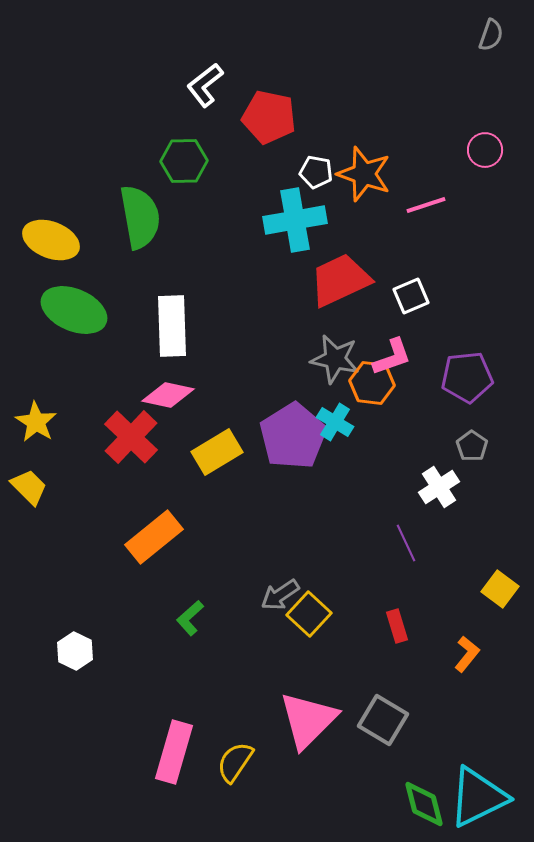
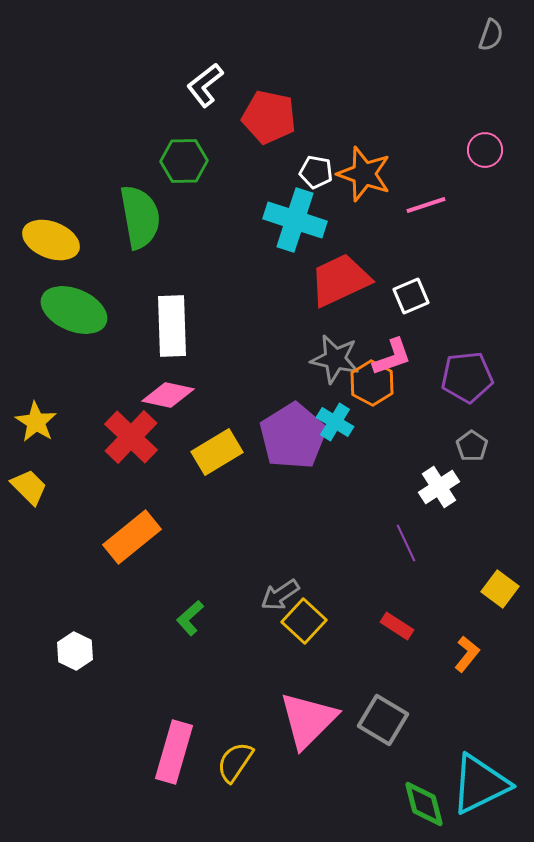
cyan cross at (295, 220): rotated 28 degrees clockwise
orange hexagon at (372, 383): rotated 21 degrees clockwise
orange rectangle at (154, 537): moved 22 px left
yellow square at (309, 614): moved 5 px left, 7 px down
red rectangle at (397, 626): rotated 40 degrees counterclockwise
cyan triangle at (478, 797): moved 2 px right, 13 px up
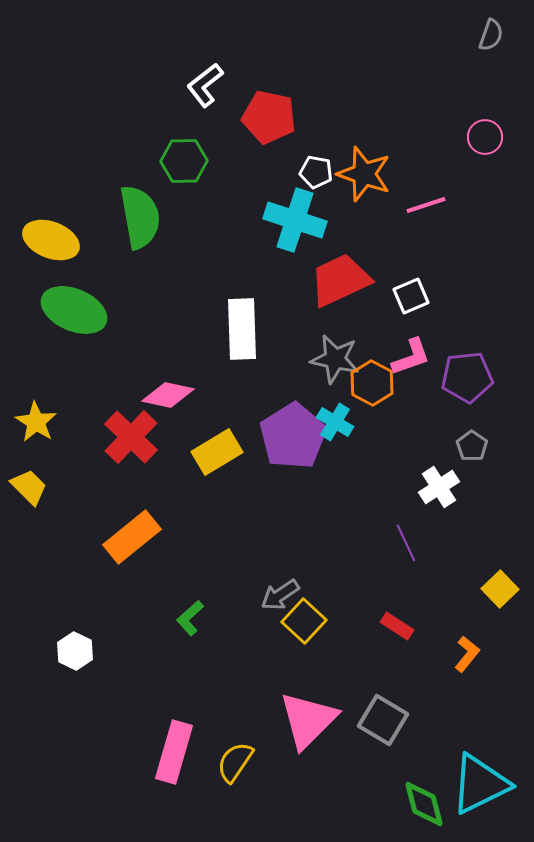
pink circle at (485, 150): moved 13 px up
white rectangle at (172, 326): moved 70 px right, 3 px down
pink L-shape at (392, 357): moved 19 px right
yellow square at (500, 589): rotated 9 degrees clockwise
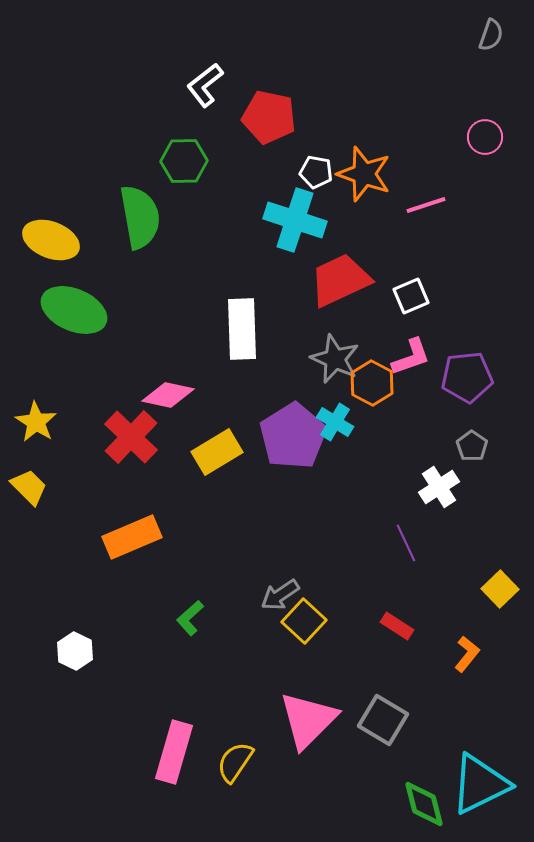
gray star at (335, 359): rotated 12 degrees clockwise
orange rectangle at (132, 537): rotated 16 degrees clockwise
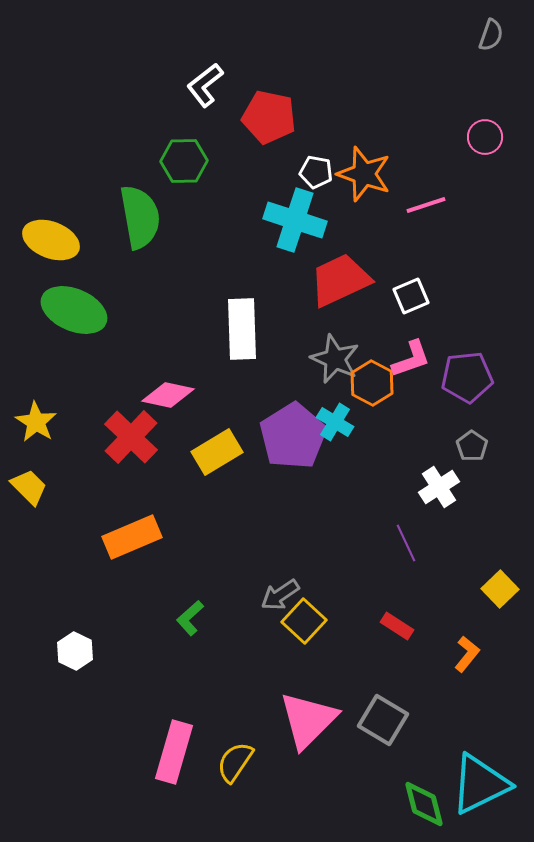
pink L-shape at (411, 357): moved 2 px down
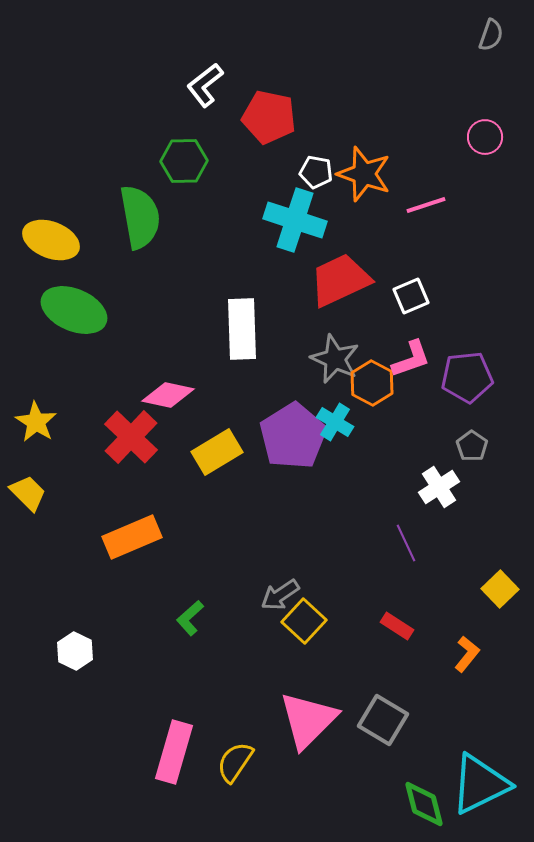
yellow trapezoid at (29, 487): moved 1 px left, 6 px down
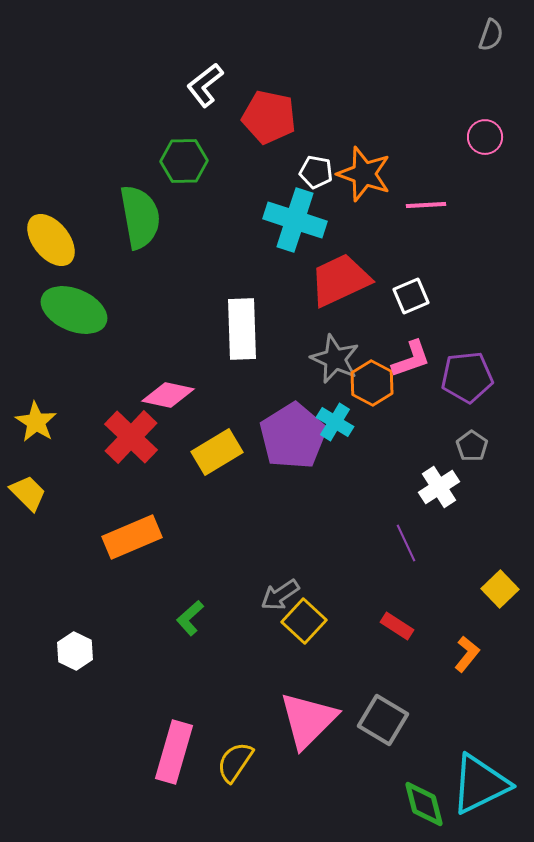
pink line at (426, 205): rotated 15 degrees clockwise
yellow ellipse at (51, 240): rotated 30 degrees clockwise
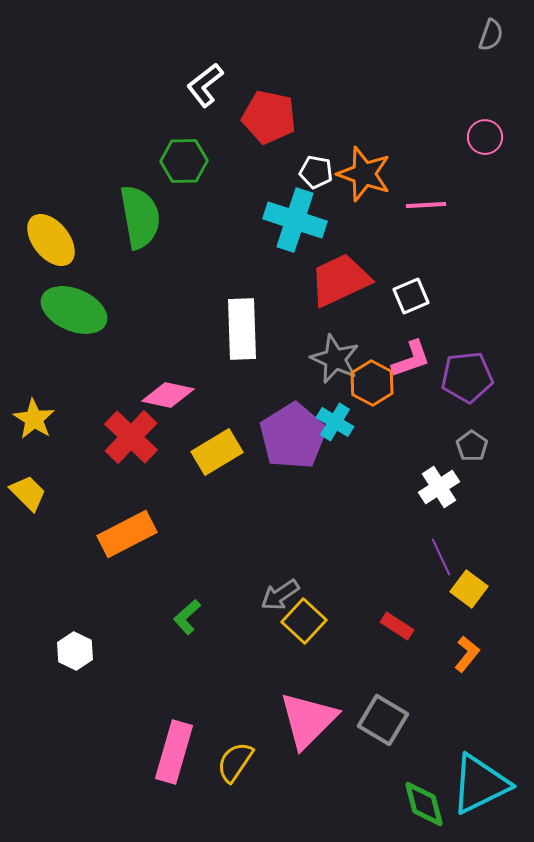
yellow star at (36, 422): moved 2 px left, 3 px up
orange rectangle at (132, 537): moved 5 px left, 3 px up; rotated 4 degrees counterclockwise
purple line at (406, 543): moved 35 px right, 14 px down
yellow square at (500, 589): moved 31 px left; rotated 9 degrees counterclockwise
green L-shape at (190, 618): moved 3 px left, 1 px up
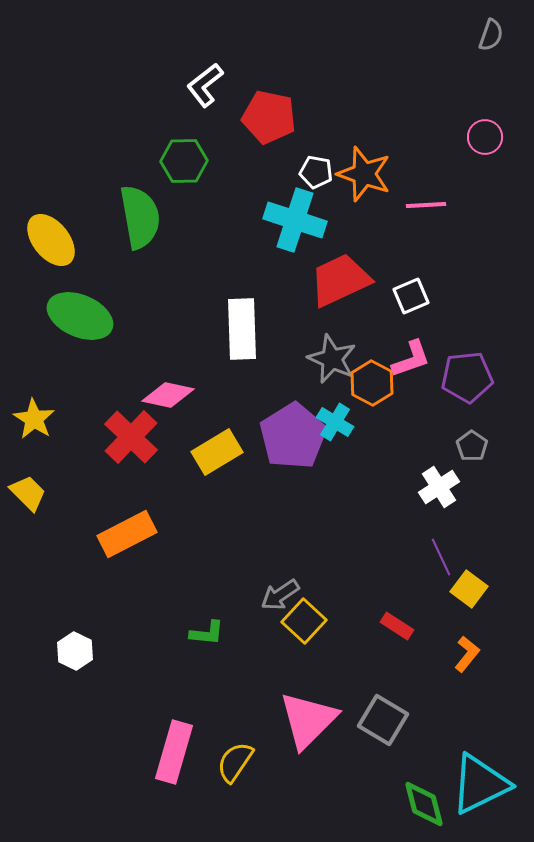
green ellipse at (74, 310): moved 6 px right, 6 px down
gray star at (335, 359): moved 3 px left
green L-shape at (187, 617): moved 20 px right, 16 px down; rotated 132 degrees counterclockwise
